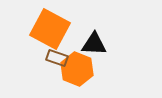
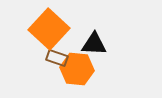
orange square: moved 1 px left; rotated 15 degrees clockwise
orange hexagon: rotated 16 degrees counterclockwise
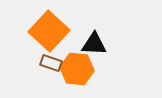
orange square: moved 2 px down
brown rectangle: moved 6 px left, 5 px down
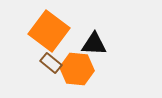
orange square: rotated 6 degrees counterclockwise
brown rectangle: rotated 20 degrees clockwise
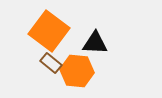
black triangle: moved 1 px right, 1 px up
orange hexagon: moved 2 px down
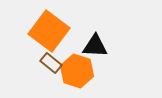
black triangle: moved 3 px down
orange hexagon: rotated 12 degrees clockwise
